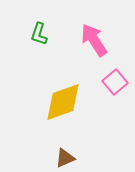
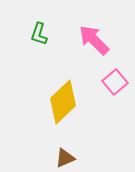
pink arrow: rotated 12 degrees counterclockwise
yellow diamond: rotated 24 degrees counterclockwise
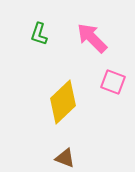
pink arrow: moved 2 px left, 2 px up
pink square: moved 2 px left; rotated 30 degrees counterclockwise
brown triangle: rotated 45 degrees clockwise
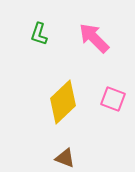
pink arrow: moved 2 px right
pink square: moved 17 px down
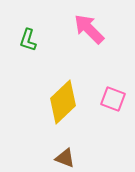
green L-shape: moved 11 px left, 6 px down
pink arrow: moved 5 px left, 9 px up
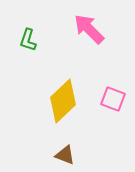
yellow diamond: moved 1 px up
brown triangle: moved 3 px up
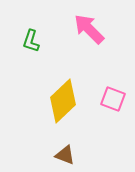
green L-shape: moved 3 px right, 1 px down
